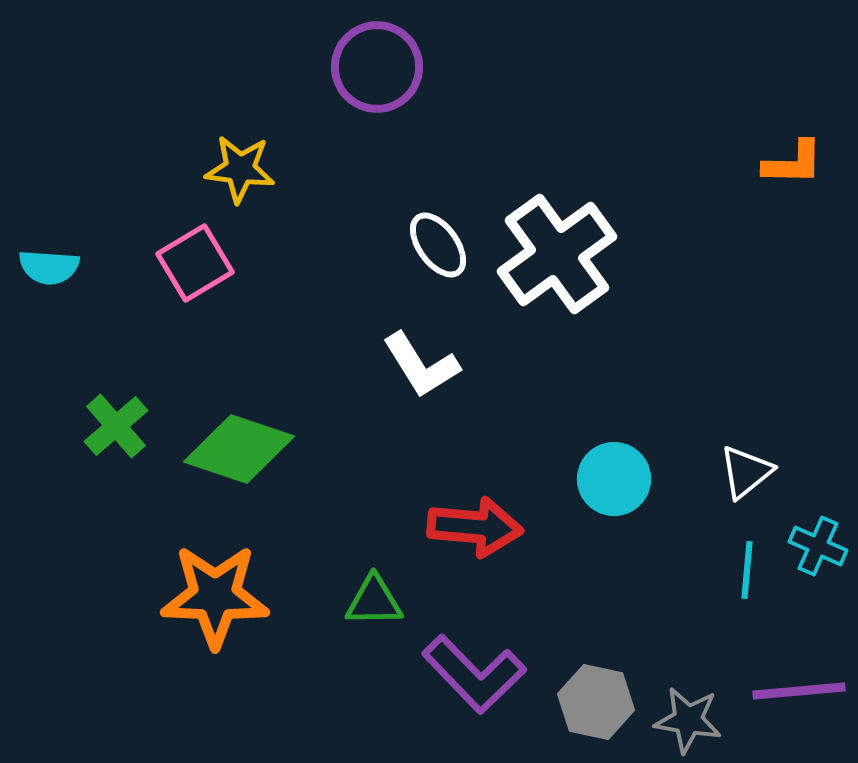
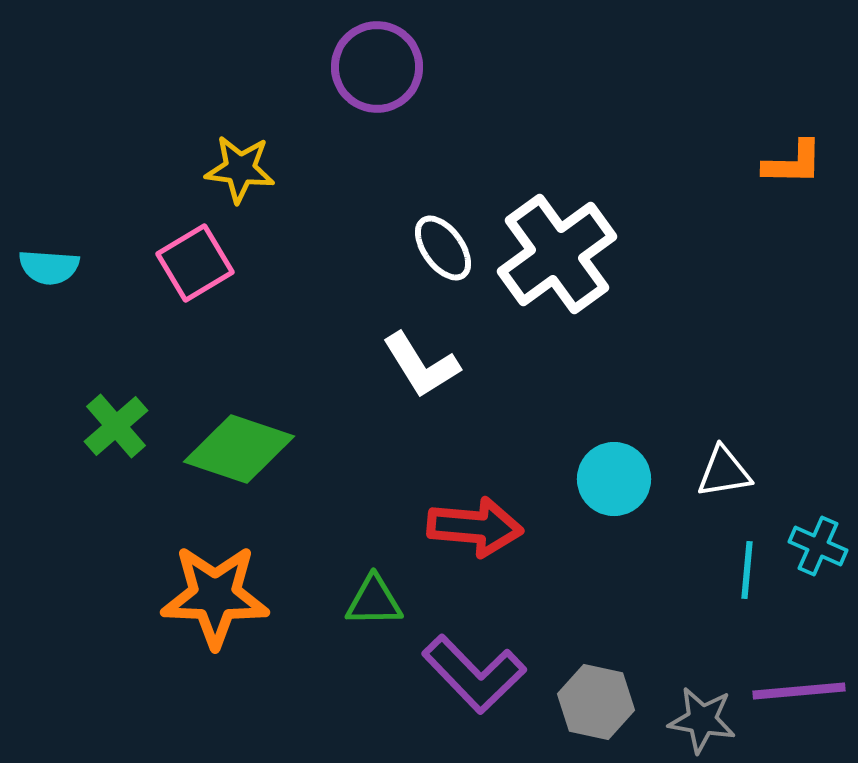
white ellipse: moved 5 px right, 3 px down
white triangle: moved 22 px left; rotated 30 degrees clockwise
gray star: moved 14 px right
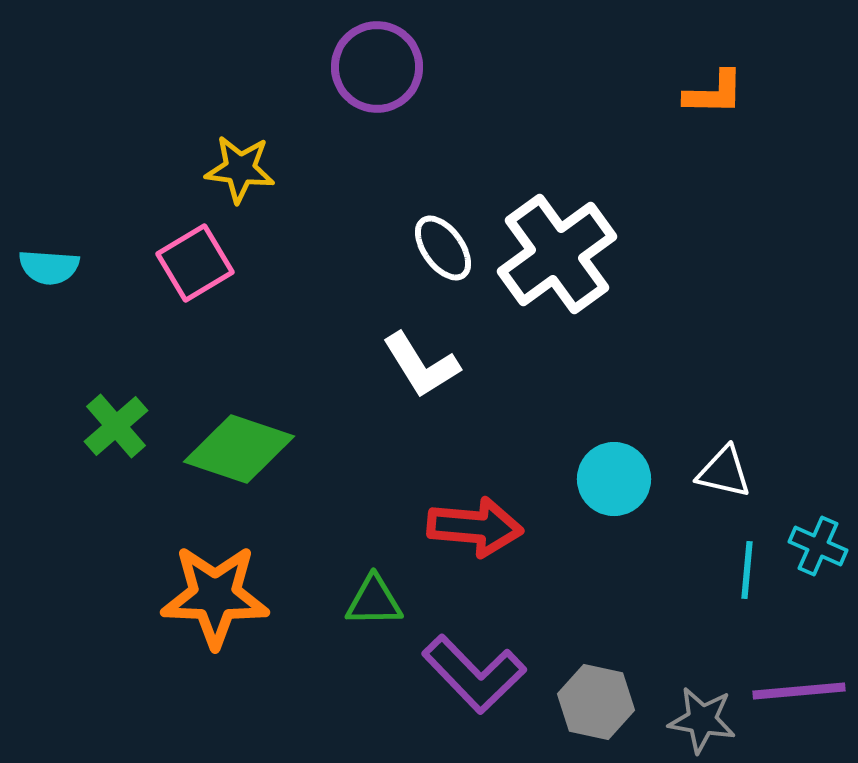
orange L-shape: moved 79 px left, 70 px up
white triangle: rotated 22 degrees clockwise
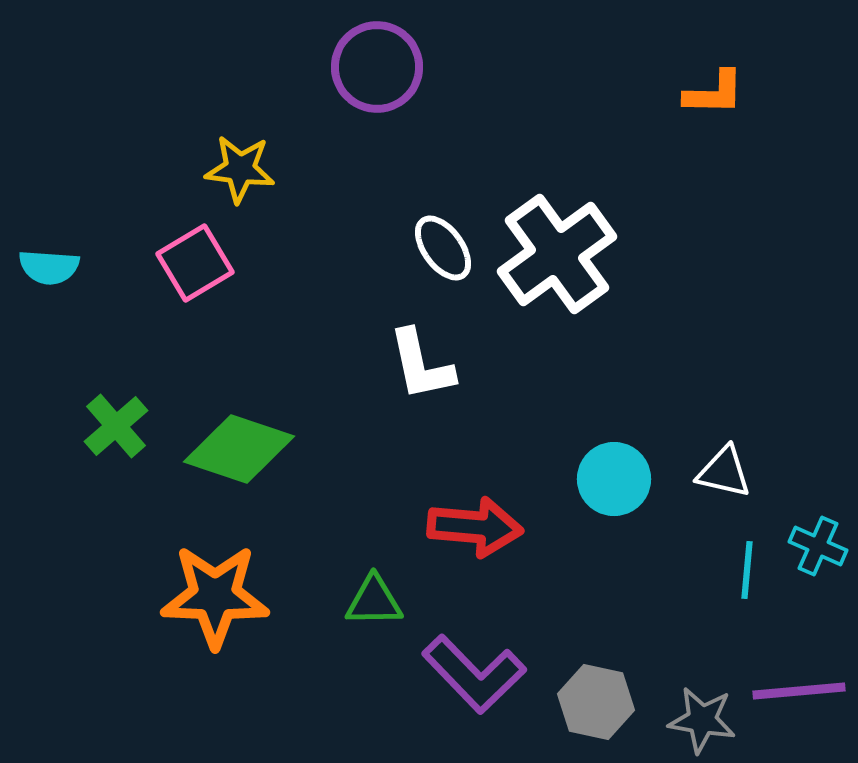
white L-shape: rotated 20 degrees clockwise
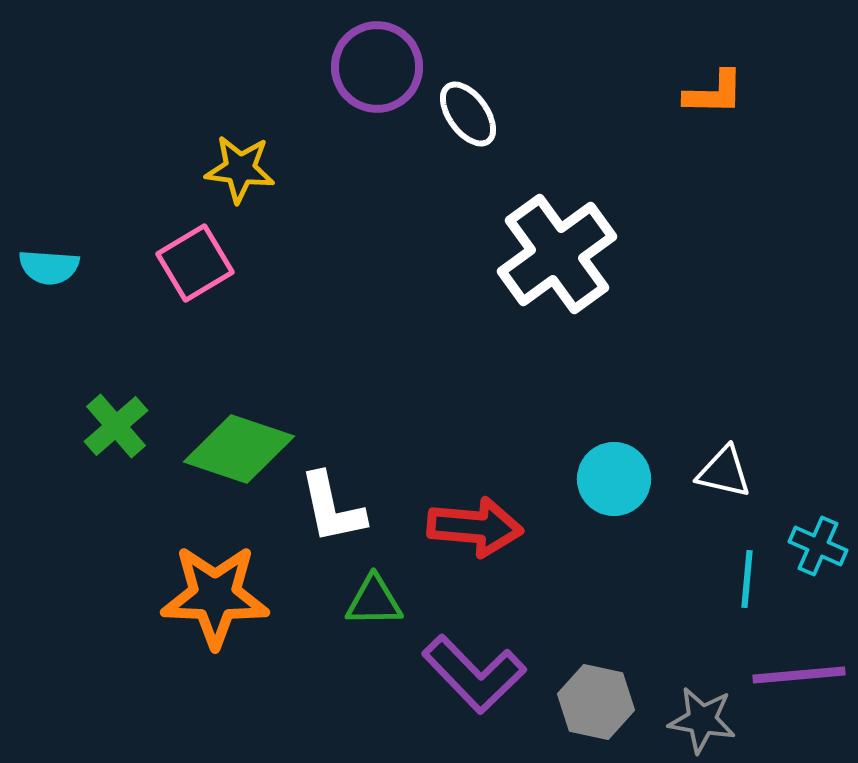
white ellipse: moved 25 px right, 134 px up
white L-shape: moved 89 px left, 143 px down
cyan line: moved 9 px down
purple line: moved 16 px up
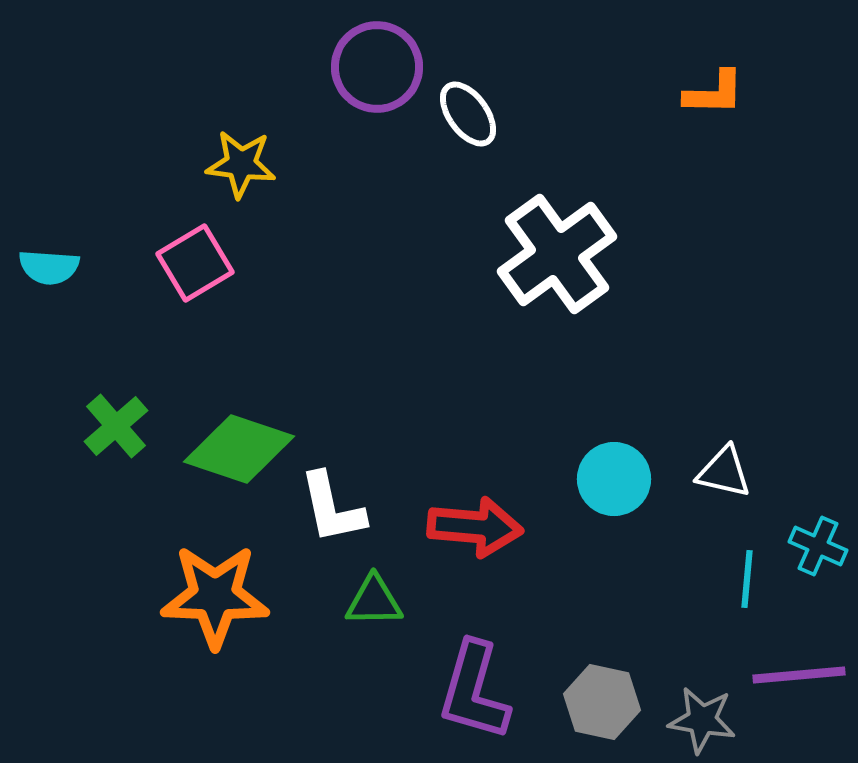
yellow star: moved 1 px right, 5 px up
purple L-shape: moved 17 px down; rotated 60 degrees clockwise
gray hexagon: moved 6 px right
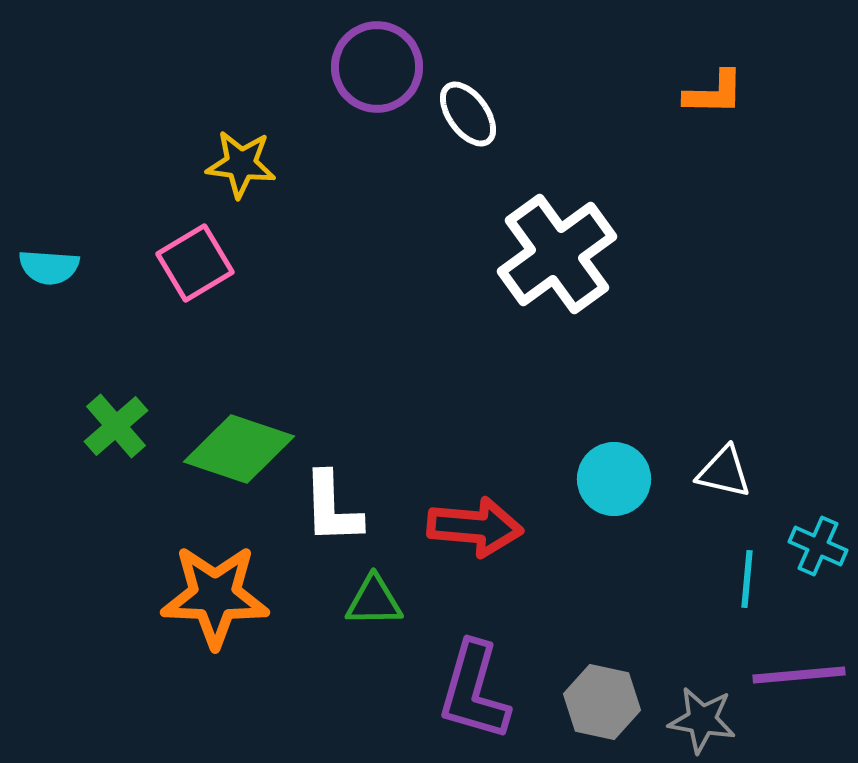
white L-shape: rotated 10 degrees clockwise
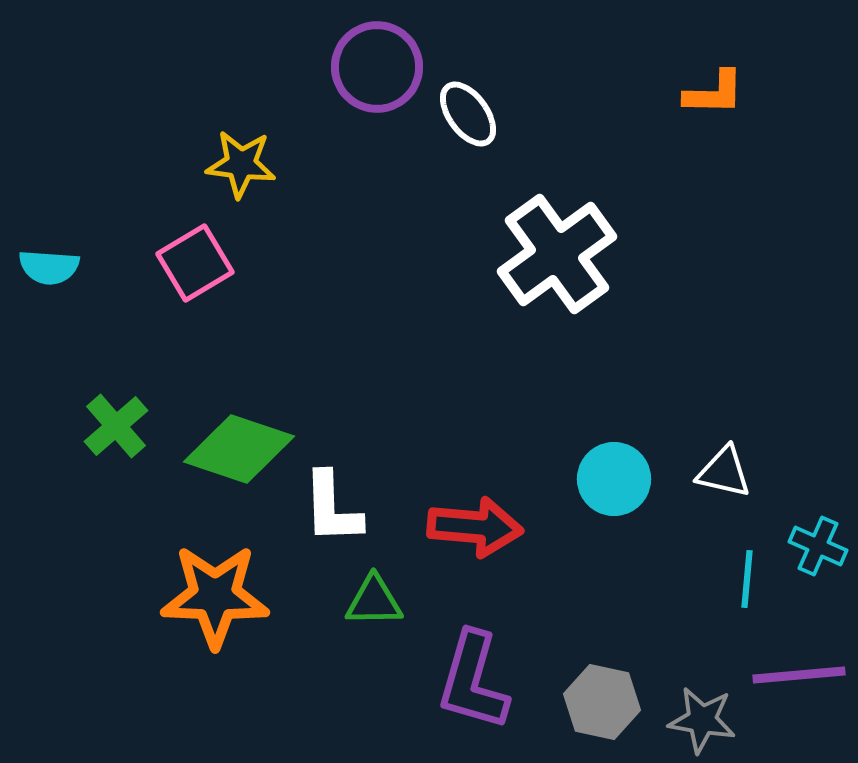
purple L-shape: moved 1 px left, 10 px up
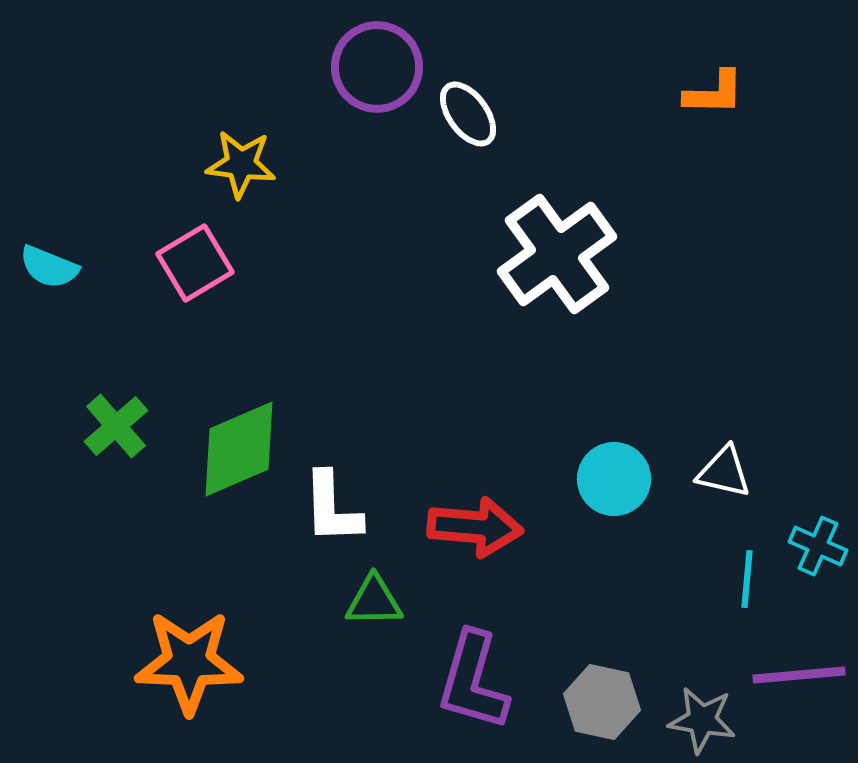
cyan semicircle: rotated 18 degrees clockwise
green diamond: rotated 42 degrees counterclockwise
orange star: moved 26 px left, 66 px down
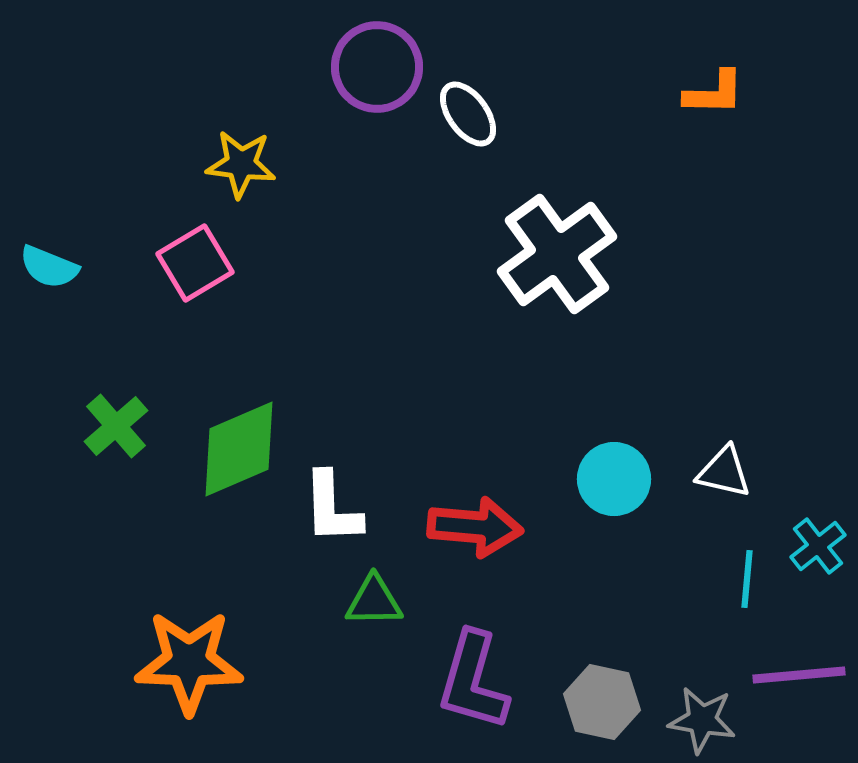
cyan cross: rotated 28 degrees clockwise
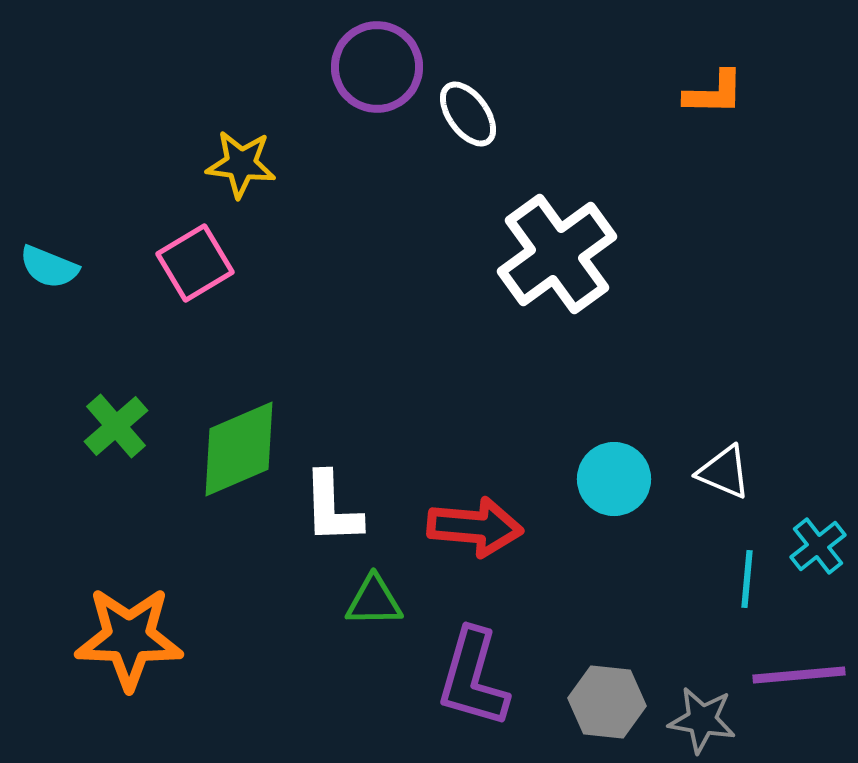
white triangle: rotated 10 degrees clockwise
orange star: moved 60 px left, 24 px up
purple L-shape: moved 3 px up
gray hexagon: moved 5 px right; rotated 6 degrees counterclockwise
